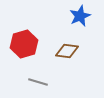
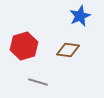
red hexagon: moved 2 px down
brown diamond: moved 1 px right, 1 px up
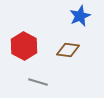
red hexagon: rotated 16 degrees counterclockwise
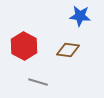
blue star: rotated 30 degrees clockwise
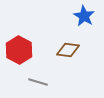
blue star: moved 4 px right; rotated 25 degrees clockwise
red hexagon: moved 5 px left, 4 px down
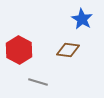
blue star: moved 2 px left, 3 px down
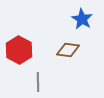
gray line: rotated 72 degrees clockwise
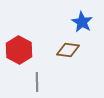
blue star: moved 3 px down
gray line: moved 1 px left
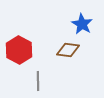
blue star: moved 2 px down
gray line: moved 1 px right, 1 px up
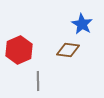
red hexagon: rotated 8 degrees clockwise
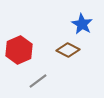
brown diamond: rotated 20 degrees clockwise
gray line: rotated 54 degrees clockwise
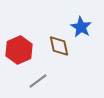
blue star: moved 1 px left, 3 px down
brown diamond: moved 9 px left, 4 px up; rotated 50 degrees clockwise
